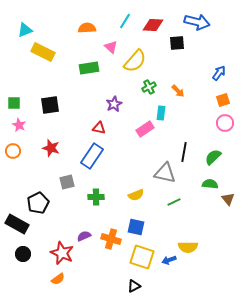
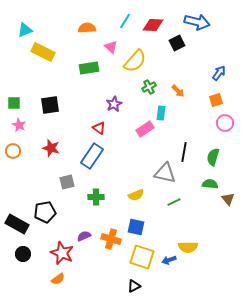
black square at (177, 43): rotated 21 degrees counterclockwise
orange square at (223, 100): moved 7 px left
red triangle at (99, 128): rotated 24 degrees clockwise
green semicircle at (213, 157): rotated 30 degrees counterclockwise
black pentagon at (38, 203): moved 7 px right, 9 px down; rotated 15 degrees clockwise
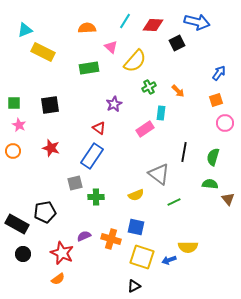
gray triangle at (165, 173): moved 6 px left, 1 px down; rotated 25 degrees clockwise
gray square at (67, 182): moved 8 px right, 1 px down
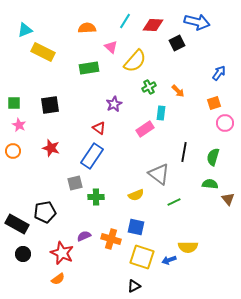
orange square at (216, 100): moved 2 px left, 3 px down
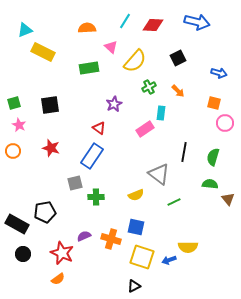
black square at (177, 43): moved 1 px right, 15 px down
blue arrow at (219, 73): rotated 70 degrees clockwise
green square at (14, 103): rotated 16 degrees counterclockwise
orange square at (214, 103): rotated 32 degrees clockwise
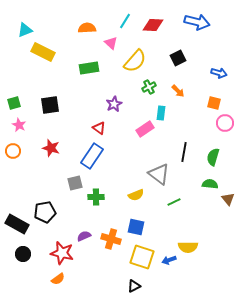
pink triangle at (111, 47): moved 4 px up
red star at (62, 253): rotated 10 degrees counterclockwise
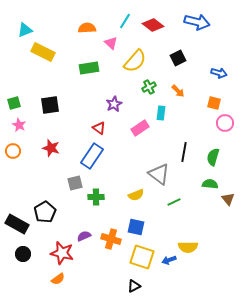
red diamond at (153, 25): rotated 35 degrees clockwise
pink rectangle at (145, 129): moved 5 px left, 1 px up
black pentagon at (45, 212): rotated 20 degrees counterclockwise
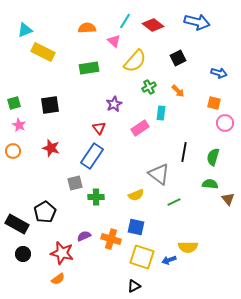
pink triangle at (111, 43): moved 3 px right, 2 px up
red triangle at (99, 128): rotated 16 degrees clockwise
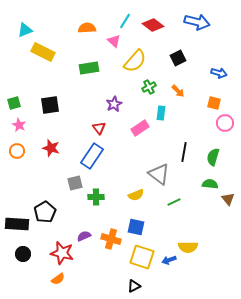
orange circle at (13, 151): moved 4 px right
black rectangle at (17, 224): rotated 25 degrees counterclockwise
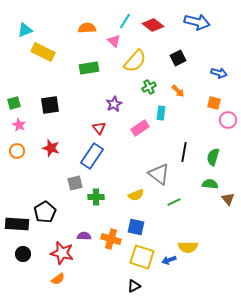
pink circle at (225, 123): moved 3 px right, 3 px up
purple semicircle at (84, 236): rotated 24 degrees clockwise
